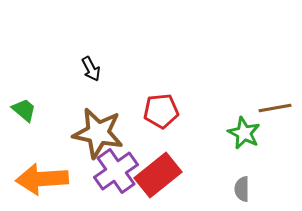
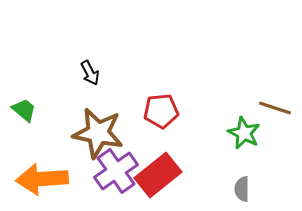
black arrow: moved 1 px left, 4 px down
brown line: rotated 28 degrees clockwise
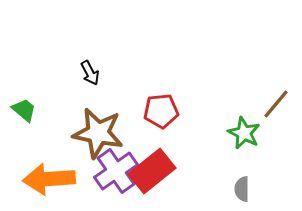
brown line: moved 1 px right, 4 px up; rotated 68 degrees counterclockwise
red rectangle: moved 6 px left, 4 px up
orange arrow: moved 7 px right
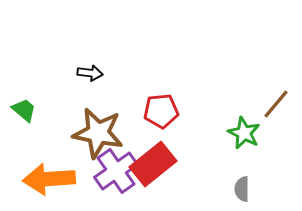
black arrow: rotated 55 degrees counterclockwise
red rectangle: moved 1 px right, 7 px up
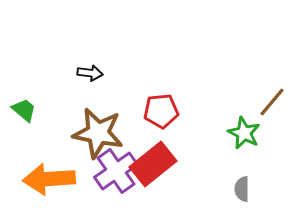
brown line: moved 4 px left, 2 px up
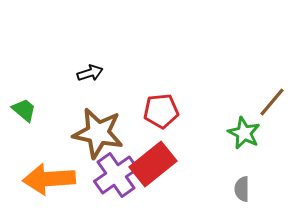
black arrow: rotated 25 degrees counterclockwise
purple cross: moved 4 px down
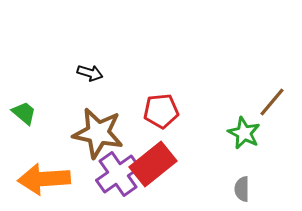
black arrow: rotated 35 degrees clockwise
green trapezoid: moved 3 px down
purple cross: moved 2 px right, 1 px up
orange arrow: moved 5 px left
